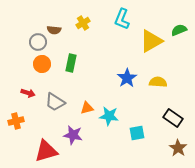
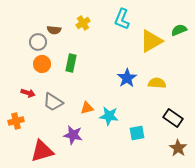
yellow semicircle: moved 1 px left, 1 px down
gray trapezoid: moved 2 px left
red triangle: moved 4 px left
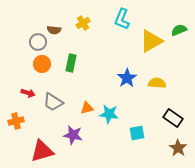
cyan star: moved 2 px up
